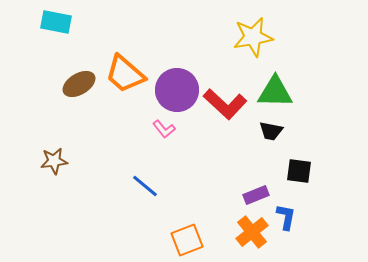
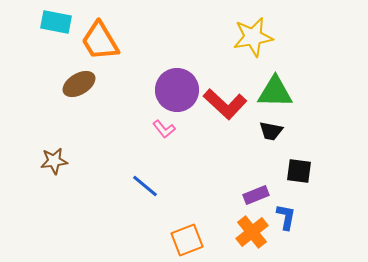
orange trapezoid: moved 25 px left, 33 px up; rotated 18 degrees clockwise
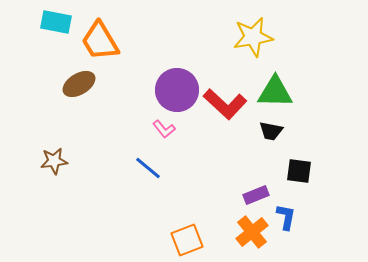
blue line: moved 3 px right, 18 px up
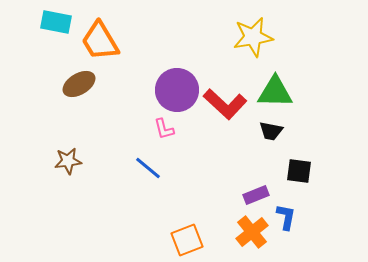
pink L-shape: rotated 25 degrees clockwise
brown star: moved 14 px right
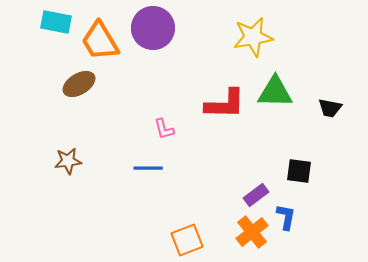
purple circle: moved 24 px left, 62 px up
red L-shape: rotated 42 degrees counterclockwise
black trapezoid: moved 59 px right, 23 px up
blue line: rotated 40 degrees counterclockwise
purple rectangle: rotated 15 degrees counterclockwise
